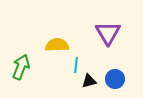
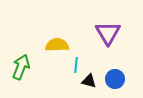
black triangle: rotated 28 degrees clockwise
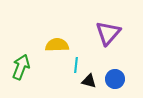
purple triangle: rotated 12 degrees clockwise
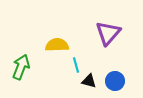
cyan line: rotated 21 degrees counterclockwise
blue circle: moved 2 px down
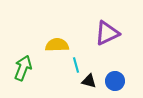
purple triangle: moved 1 px left; rotated 24 degrees clockwise
green arrow: moved 2 px right, 1 px down
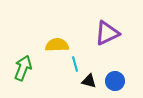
cyan line: moved 1 px left, 1 px up
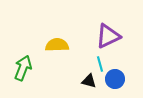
purple triangle: moved 1 px right, 3 px down
cyan line: moved 25 px right
blue circle: moved 2 px up
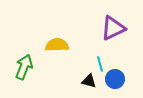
purple triangle: moved 5 px right, 8 px up
green arrow: moved 1 px right, 1 px up
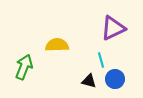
cyan line: moved 1 px right, 4 px up
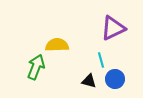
green arrow: moved 12 px right
